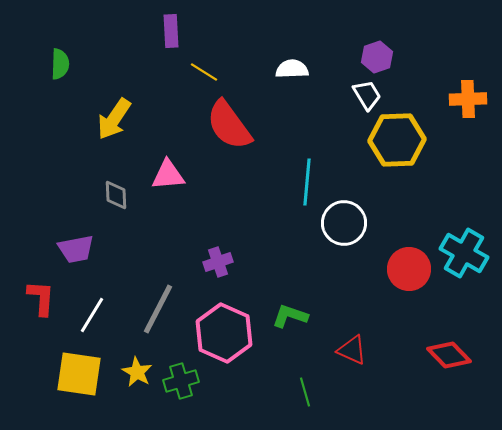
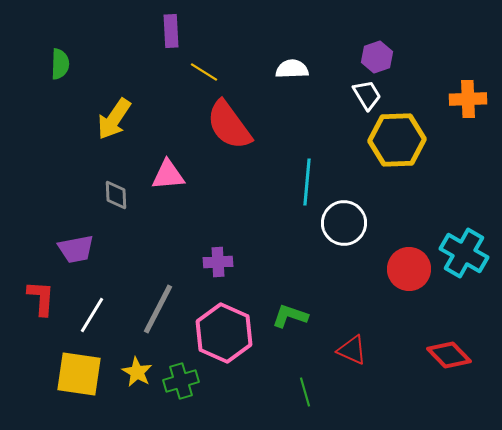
purple cross: rotated 16 degrees clockwise
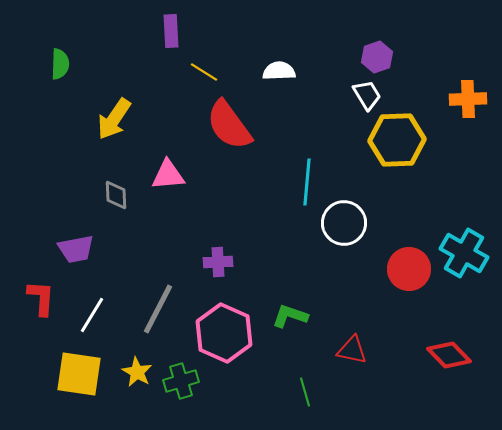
white semicircle: moved 13 px left, 2 px down
red triangle: rotated 12 degrees counterclockwise
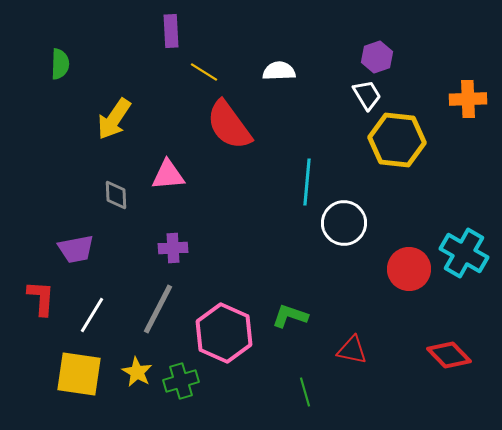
yellow hexagon: rotated 8 degrees clockwise
purple cross: moved 45 px left, 14 px up
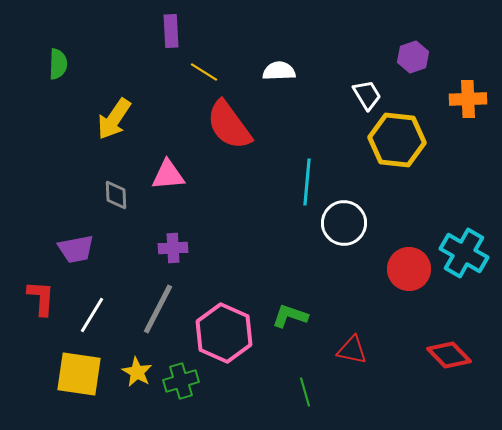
purple hexagon: moved 36 px right
green semicircle: moved 2 px left
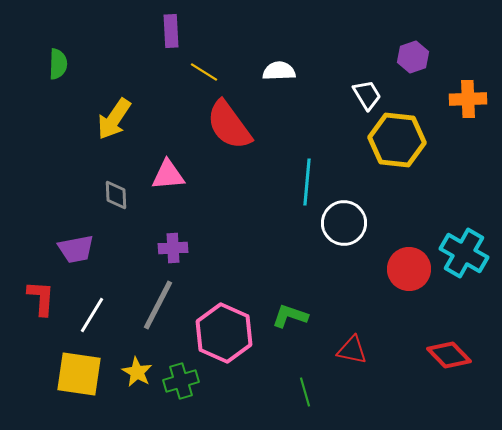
gray line: moved 4 px up
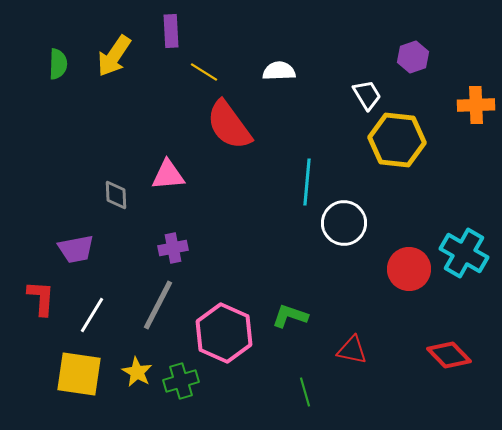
orange cross: moved 8 px right, 6 px down
yellow arrow: moved 63 px up
purple cross: rotated 8 degrees counterclockwise
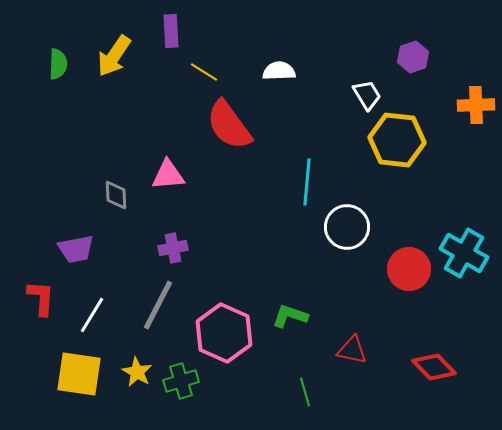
white circle: moved 3 px right, 4 px down
red diamond: moved 15 px left, 12 px down
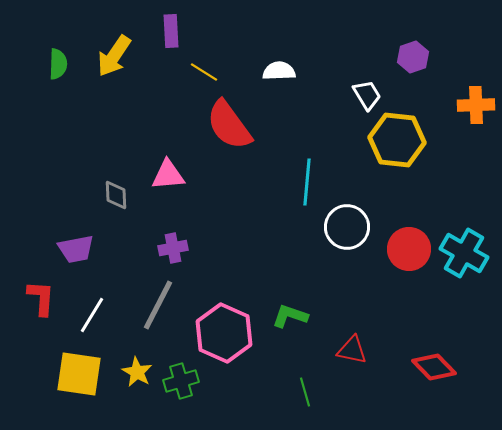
red circle: moved 20 px up
